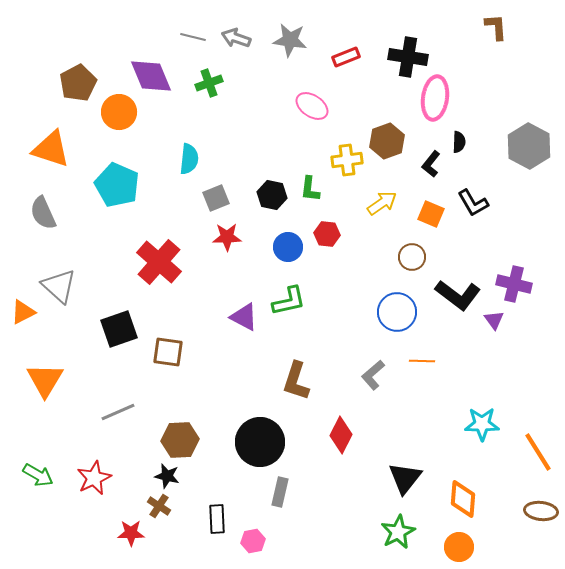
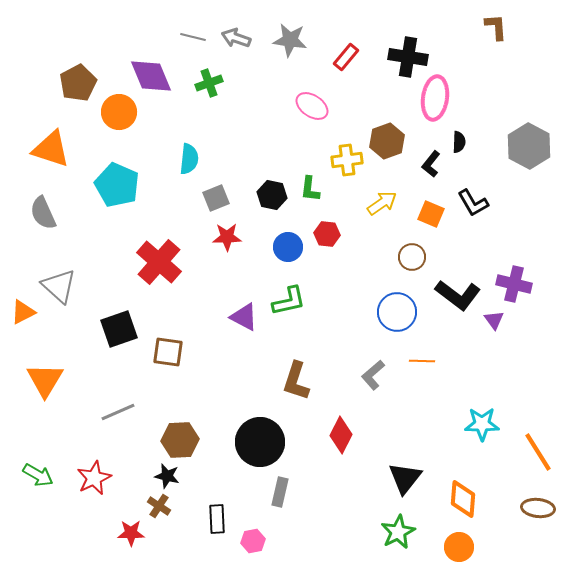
red rectangle at (346, 57): rotated 28 degrees counterclockwise
brown ellipse at (541, 511): moved 3 px left, 3 px up
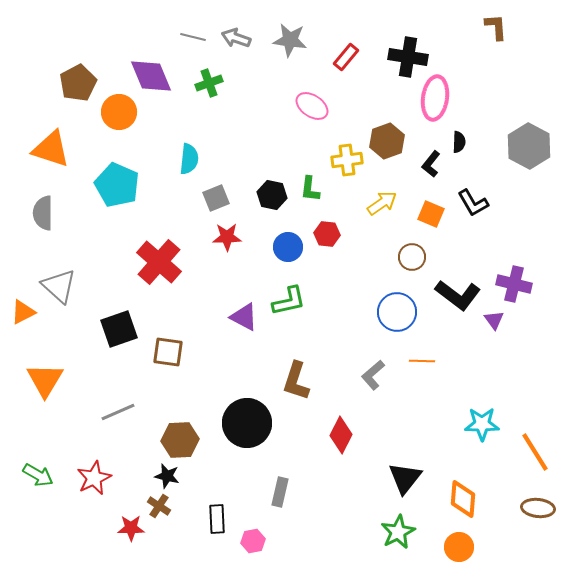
gray semicircle at (43, 213): rotated 24 degrees clockwise
black circle at (260, 442): moved 13 px left, 19 px up
orange line at (538, 452): moved 3 px left
red star at (131, 533): moved 5 px up
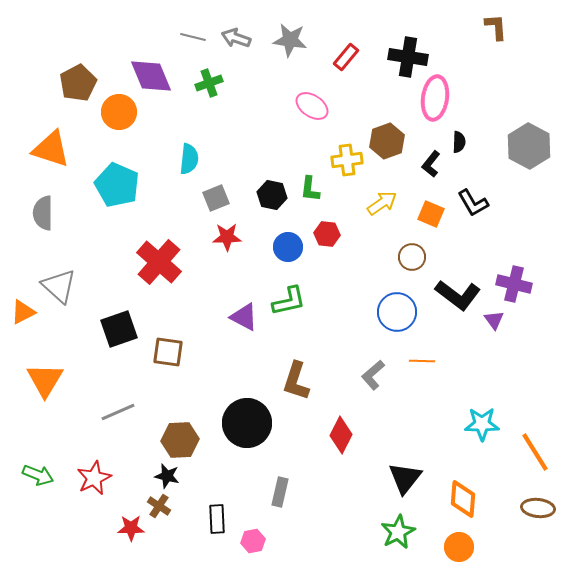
green arrow at (38, 475): rotated 8 degrees counterclockwise
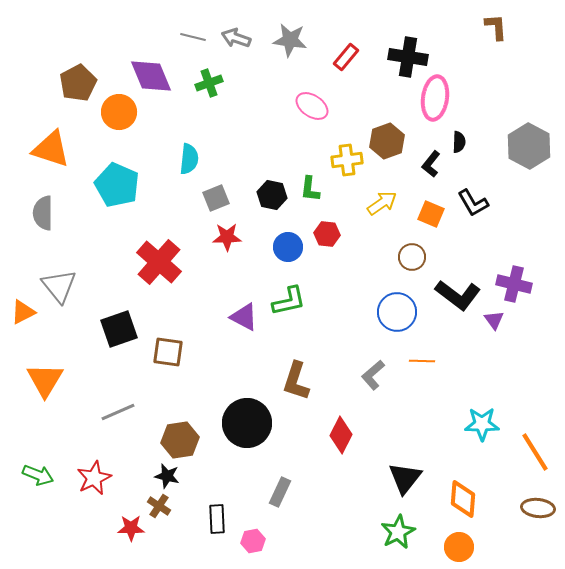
gray triangle at (59, 286): rotated 9 degrees clockwise
brown hexagon at (180, 440): rotated 6 degrees counterclockwise
gray rectangle at (280, 492): rotated 12 degrees clockwise
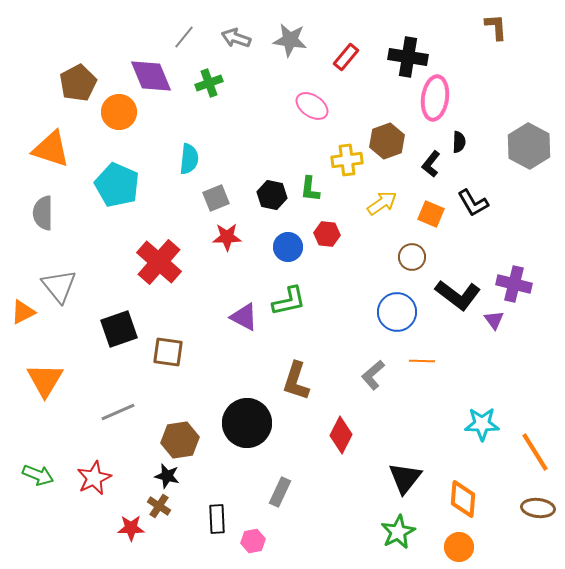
gray line at (193, 37): moved 9 px left; rotated 65 degrees counterclockwise
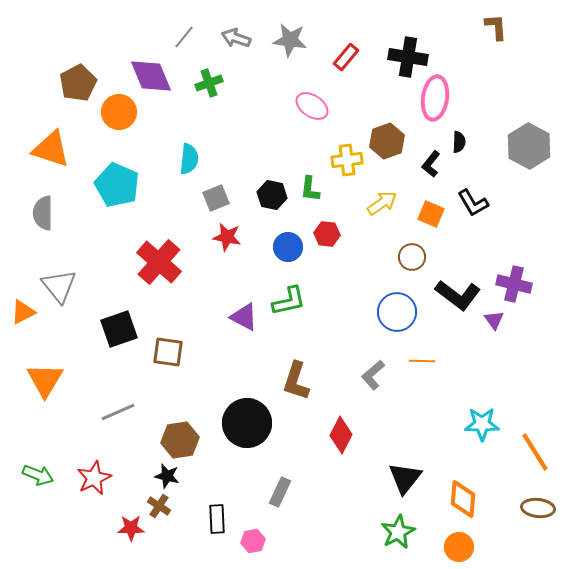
red star at (227, 237): rotated 12 degrees clockwise
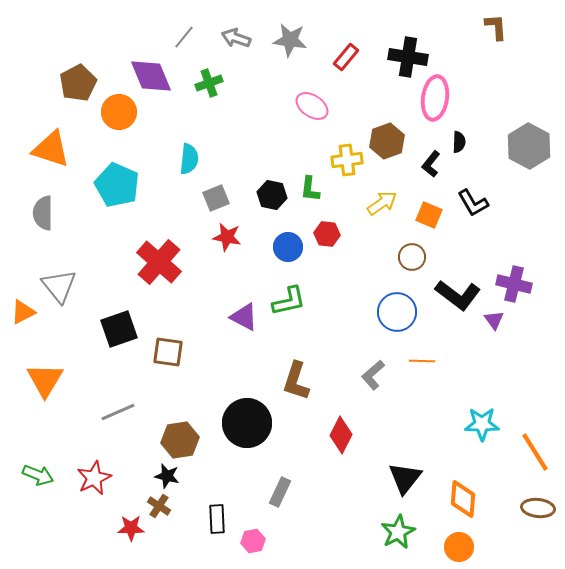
orange square at (431, 214): moved 2 px left, 1 px down
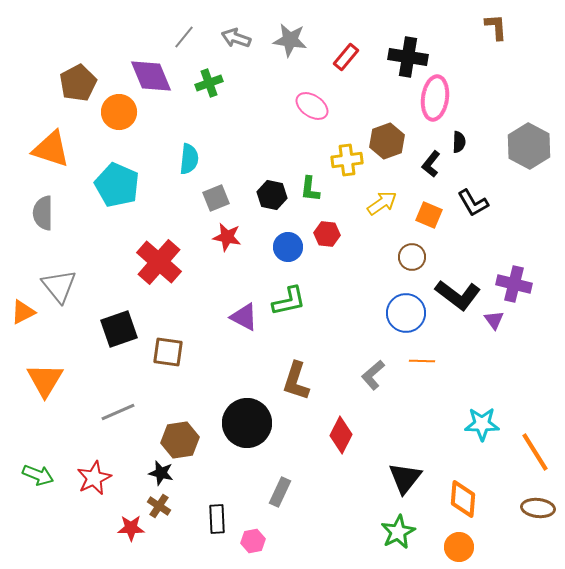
blue circle at (397, 312): moved 9 px right, 1 px down
black star at (167, 476): moved 6 px left, 3 px up
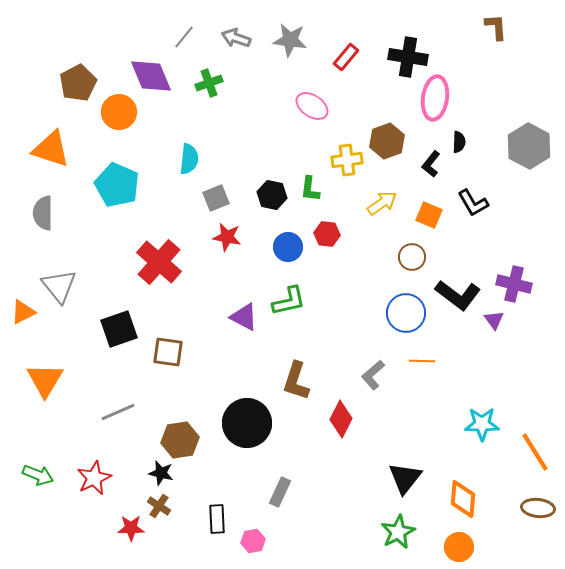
red diamond at (341, 435): moved 16 px up
